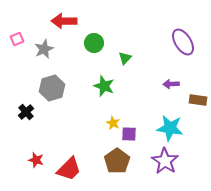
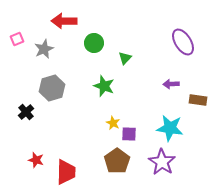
purple star: moved 3 px left, 1 px down
red trapezoid: moved 3 px left, 3 px down; rotated 44 degrees counterclockwise
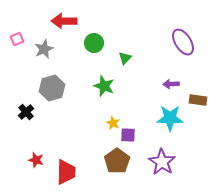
cyan star: moved 10 px up; rotated 8 degrees counterclockwise
purple square: moved 1 px left, 1 px down
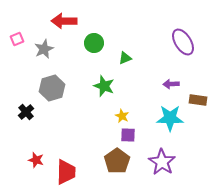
green triangle: rotated 24 degrees clockwise
yellow star: moved 9 px right, 7 px up
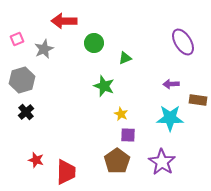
gray hexagon: moved 30 px left, 8 px up
yellow star: moved 1 px left, 2 px up
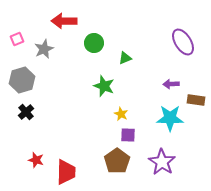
brown rectangle: moved 2 px left
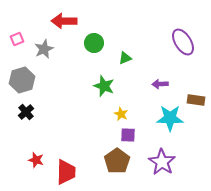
purple arrow: moved 11 px left
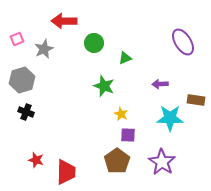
black cross: rotated 28 degrees counterclockwise
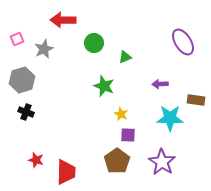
red arrow: moved 1 px left, 1 px up
green triangle: moved 1 px up
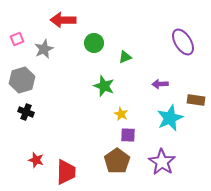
cyan star: rotated 24 degrees counterclockwise
